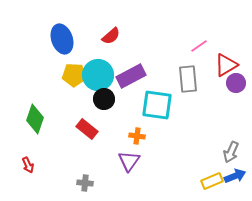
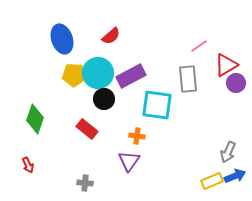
cyan circle: moved 2 px up
gray arrow: moved 3 px left
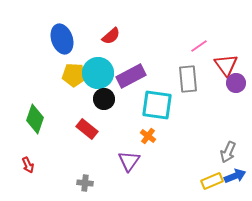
red triangle: rotated 35 degrees counterclockwise
orange cross: moved 11 px right; rotated 28 degrees clockwise
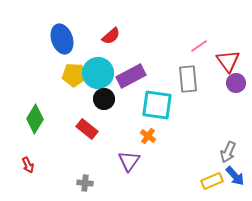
red triangle: moved 2 px right, 4 px up
green diamond: rotated 12 degrees clockwise
blue arrow: rotated 70 degrees clockwise
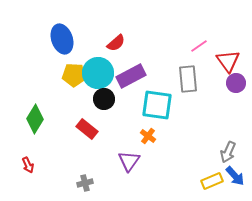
red semicircle: moved 5 px right, 7 px down
gray cross: rotated 21 degrees counterclockwise
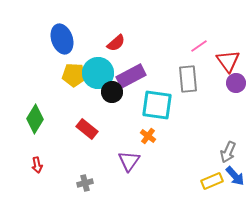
black circle: moved 8 px right, 7 px up
red arrow: moved 9 px right; rotated 14 degrees clockwise
